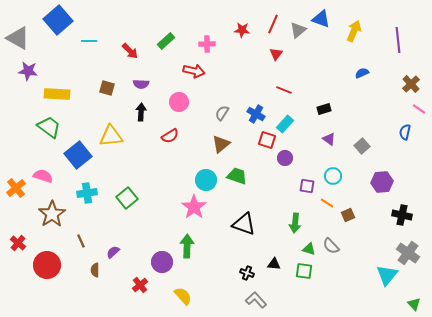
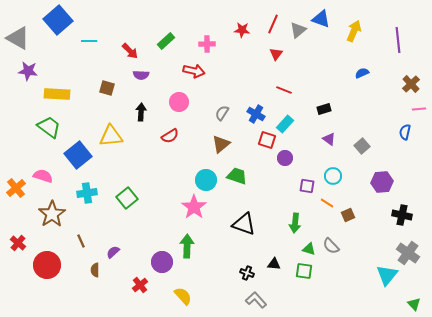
purple semicircle at (141, 84): moved 9 px up
pink line at (419, 109): rotated 40 degrees counterclockwise
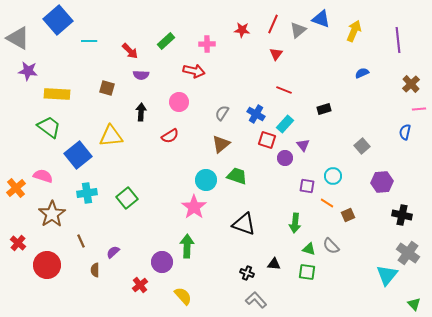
purple triangle at (329, 139): moved 26 px left, 6 px down; rotated 16 degrees clockwise
green square at (304, 271): moved 3 px right, 1 px down
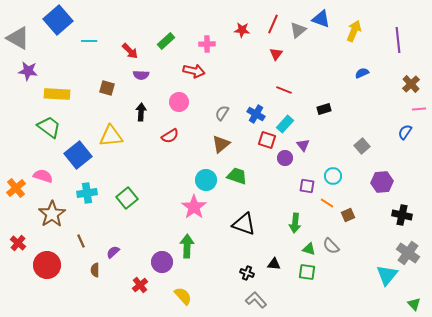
blue semicircle at (405, 132): rotated 21 degrees clockwise
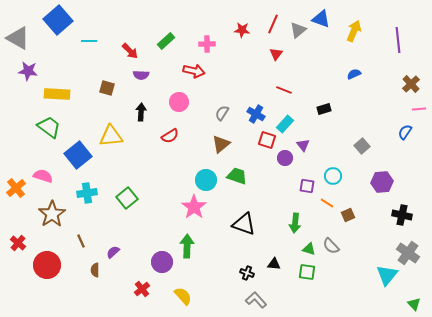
blue semicircle at (362, 73): moved 8 px left, 1 px down
red cross at (140, 285): moved 2 px right, 4 px down
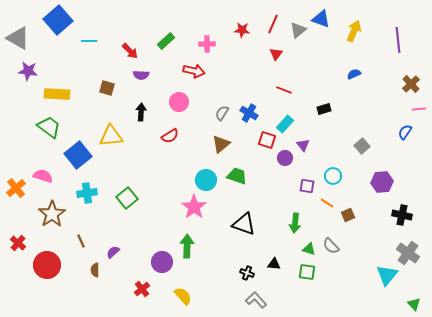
blue cross at (256, 114): moved 7 px left, 1 px up
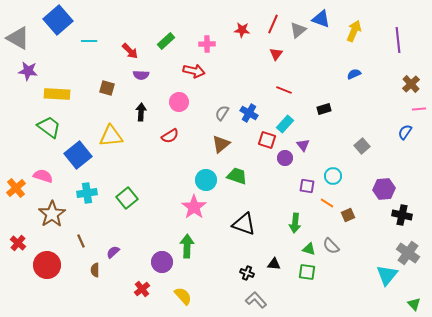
purple hexagon at (382, 182): moved 2 px right, 7 px down
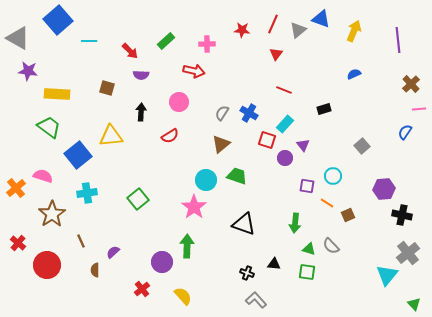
green square at (127, 198): moved 11 px right, 1 px down
gray cross at (408, 253): rotated 15 degrees clockwise
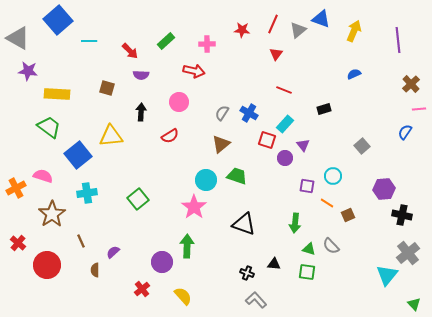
orange cross at (16, 188): rotated 12 degrees clockwise
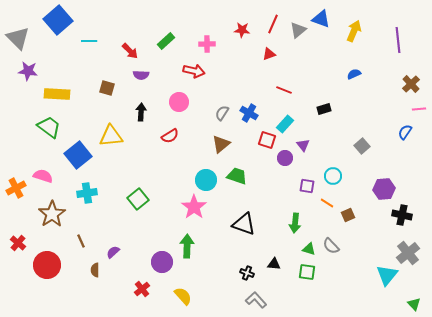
gray triangle at (18, 38): rotated 15 degrees clockwise
red triangle at (276, 54): moved 7 px left; rotated 32 degrees clockwise
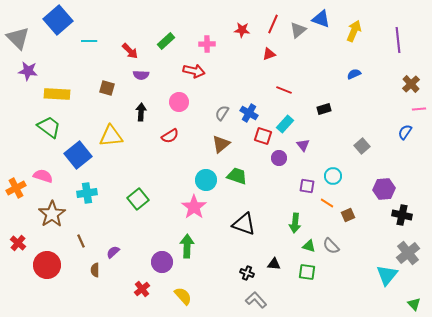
red square at (267, 140): moved 4 px left, 4 px up
purple circle at (285, 158): moved 6 px left
green triangle at (309, 249): moved 3 px up
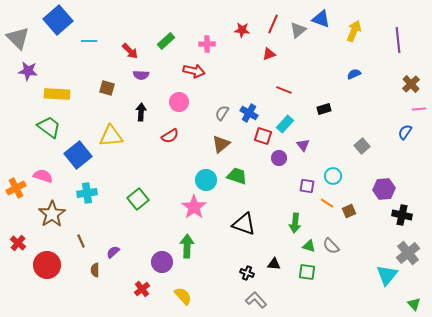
brown square at (348, 215): moved 1 px right, 4 px up
